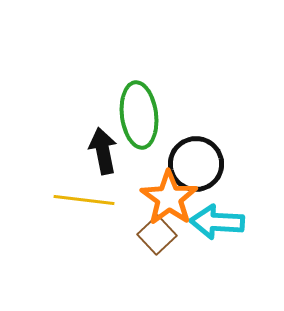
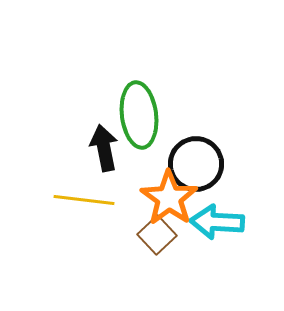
black arrow: moved 1 px right, 3 px up
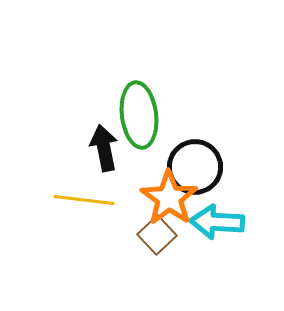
black circle: moved 1 px left, 3 px down
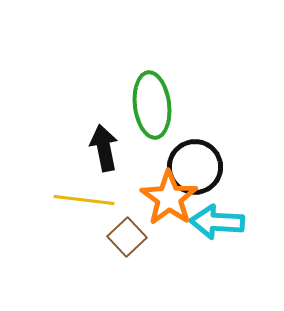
green ellipse: moved 13 px right, 10 px up
brown square: moved 30 px left, 2 px down
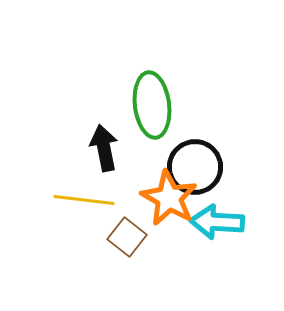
orange star: rotated 6 degrees counterclockwise
brown square: rotated 9 degrees counterclockwise
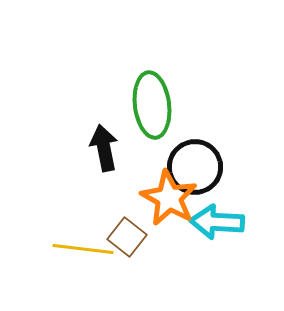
yellow line: moved 1 px left, 49 px down
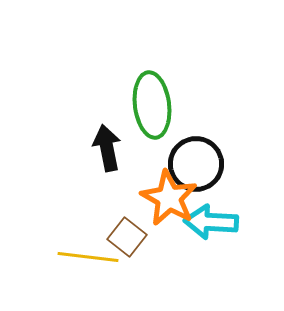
black arrow: moved 3 px right
black circle: moved 1 px right, 3 px up
cyan arrow: moved 6 px left
yellow line: moved 5 px right, 8 px down
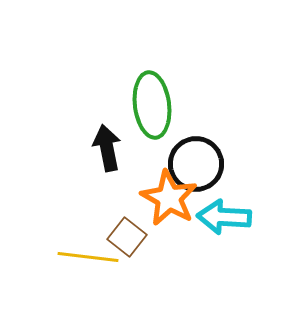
cyan arrow: moved 13 px right, 5 px up
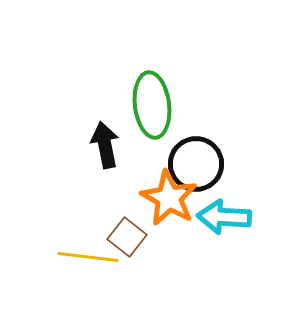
black arrow: moved 2 px left, 3 px up
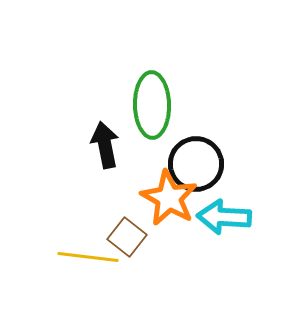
green ellipse: rotated 6 degrees clockwise
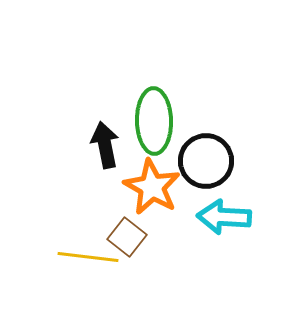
green ellipse: moved 2 px right, 16 px down
black circle: moved 10 px right, 3 px up
orange star: moved 17 px left, 11 px up
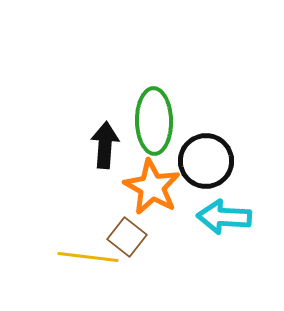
black arrow: rotated 15 degrees clockwise
